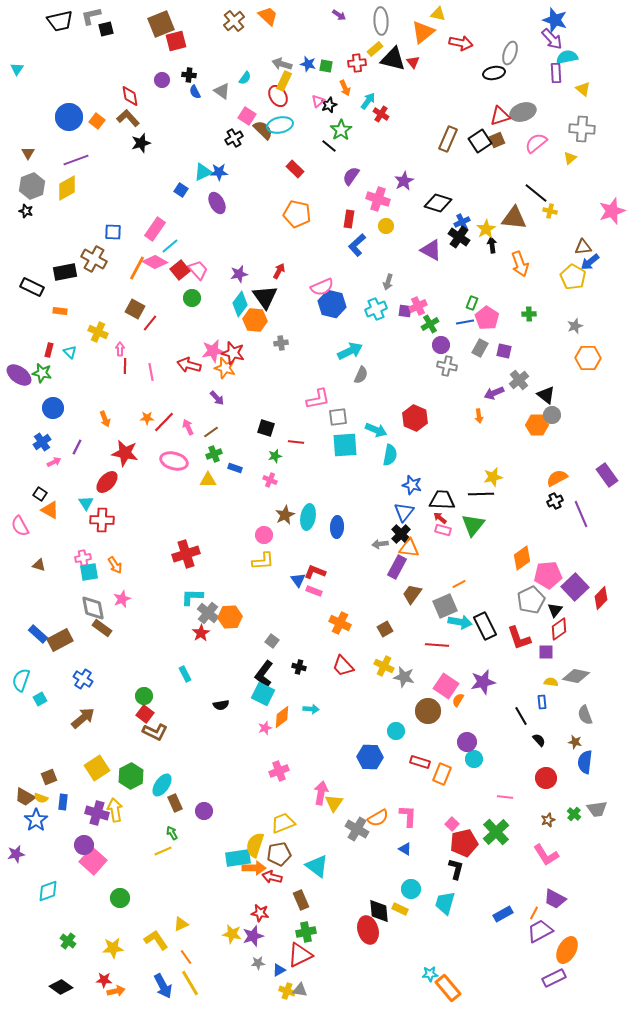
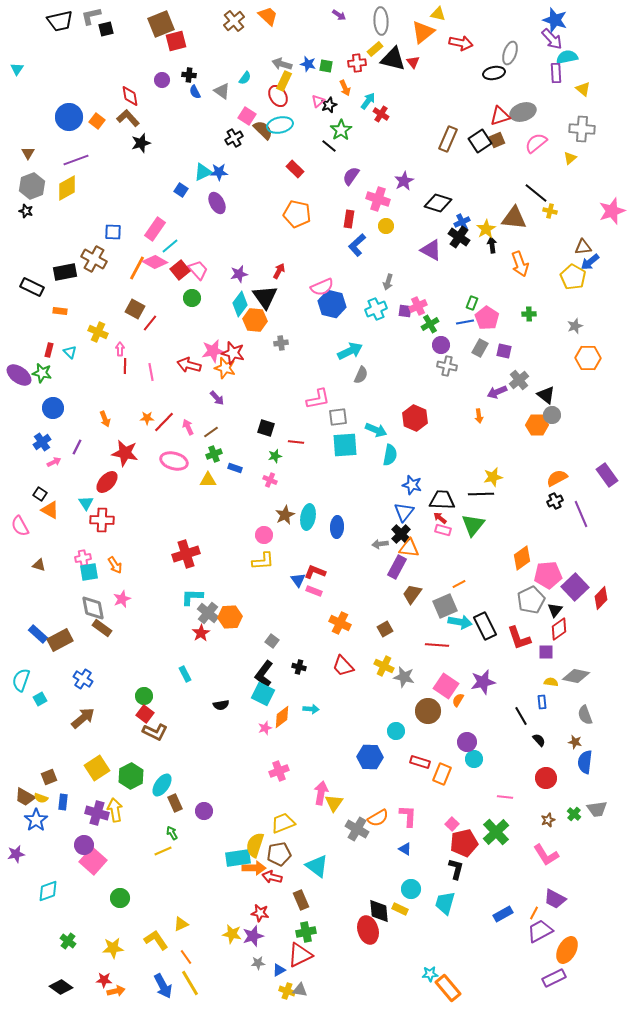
purple arrow at (494, 393): moved 3 px right, 1 px up
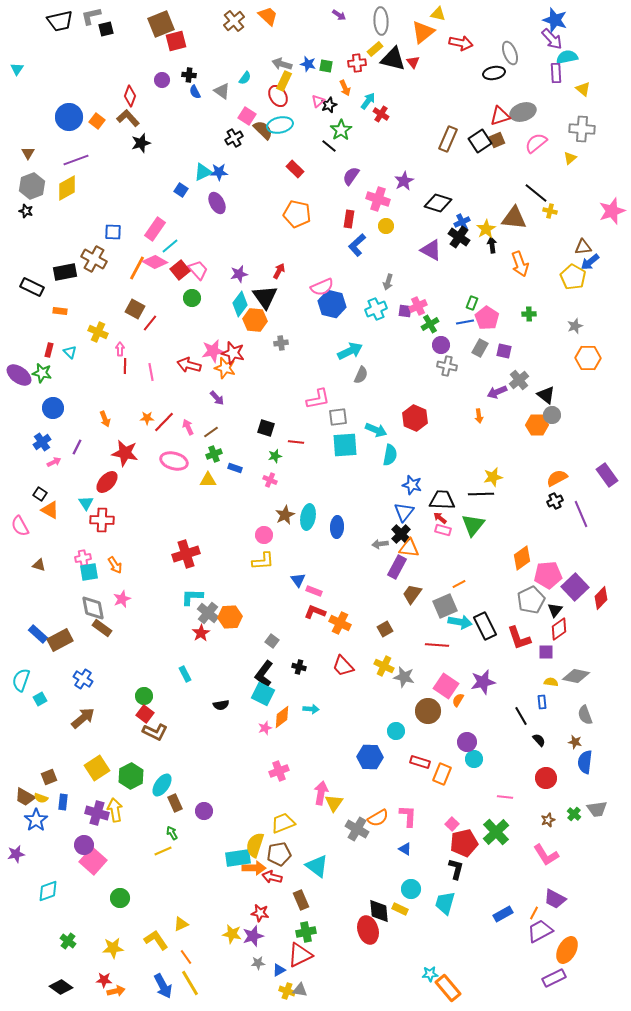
gray ellipse at (510, 53): rotated 40 degrees counterclockwise
red diamond at (130, 96): rotated 30 degrees clockwise
red L-shape at (315, 572): moved 40 px down
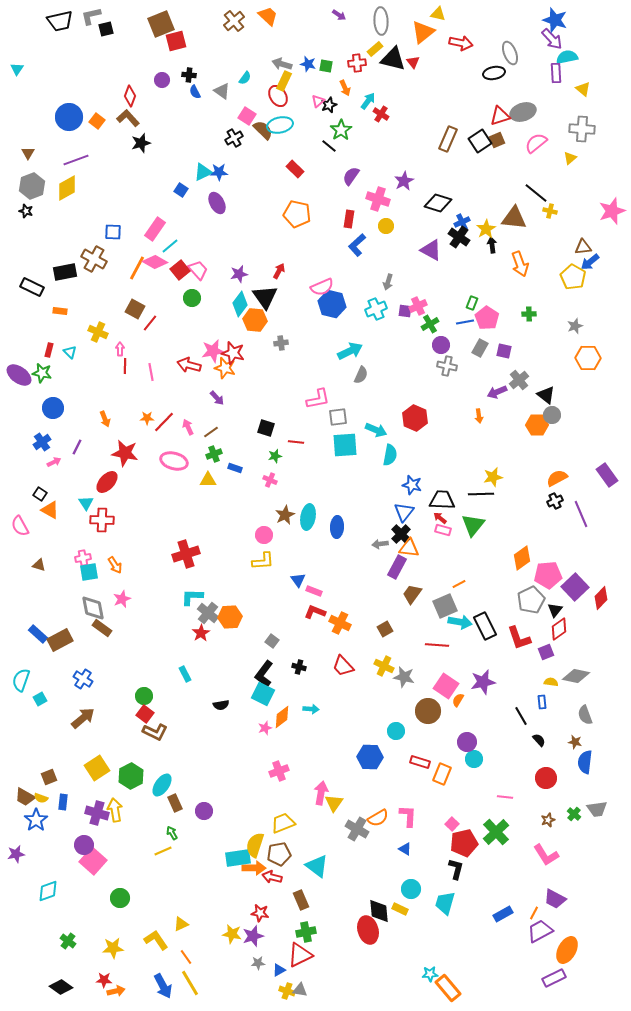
purple square at (546, 652): rotated 21 degrees counterclockwise
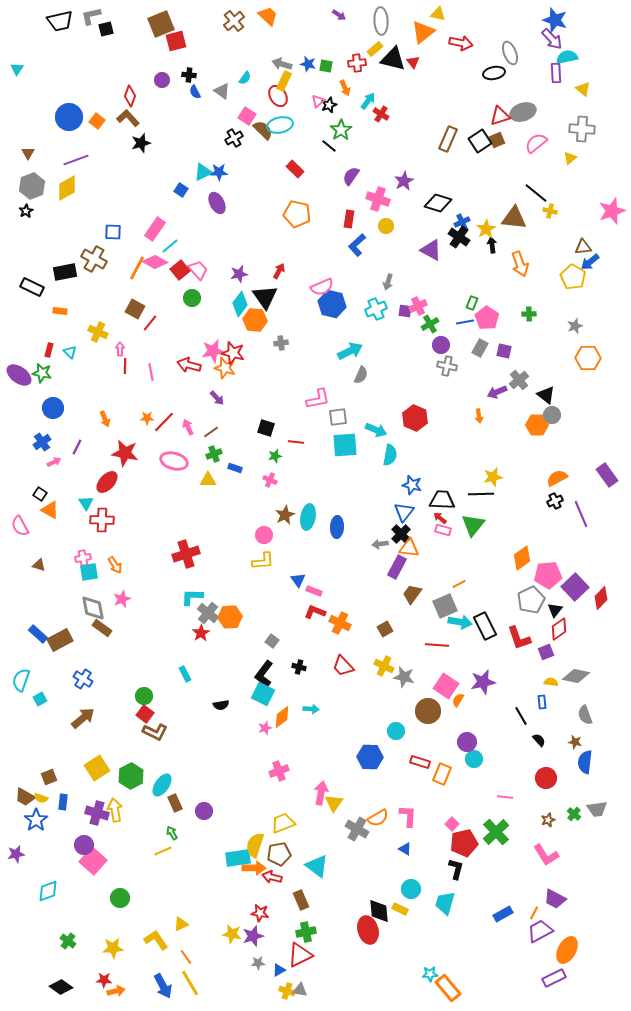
black star at (26, 211): rotated 24 degrees clockwise
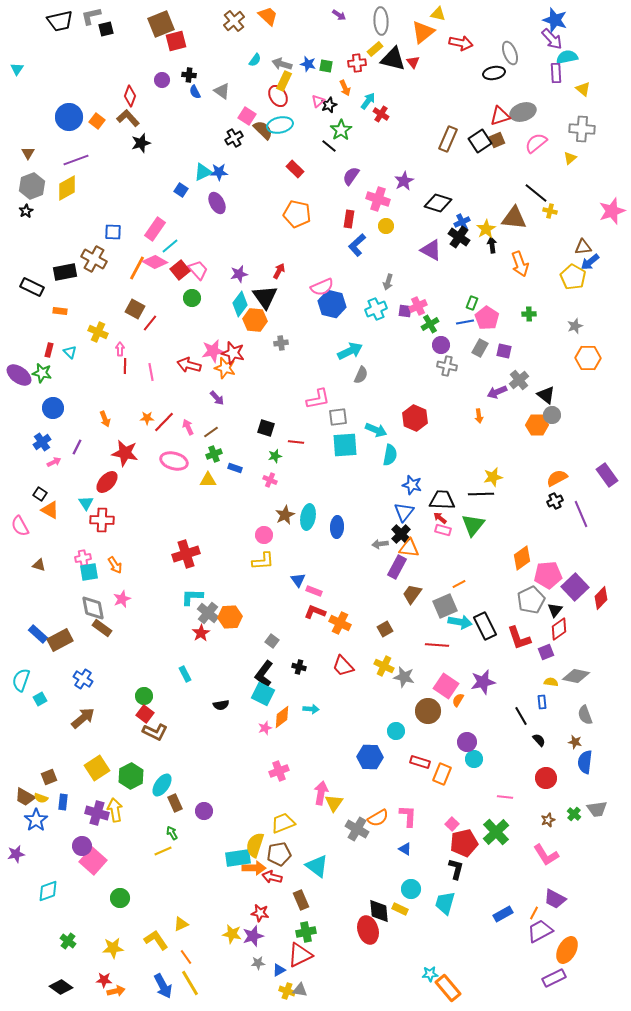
cyan semicircle at (245, 78): moved 10 px right, 18 px up
purple circle at (84, 845): moved 2 px left, 1 px down
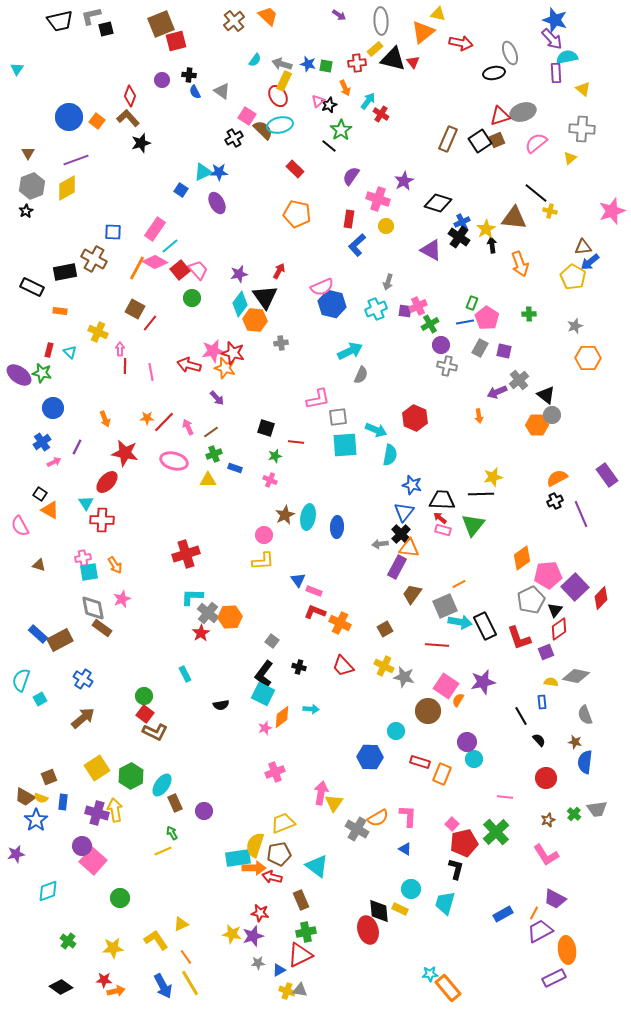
pink cross at (279, 771): moved 4 px left, 1 px down
orange ellipse at (567, 950): rotated 36 degrees counterclockwise
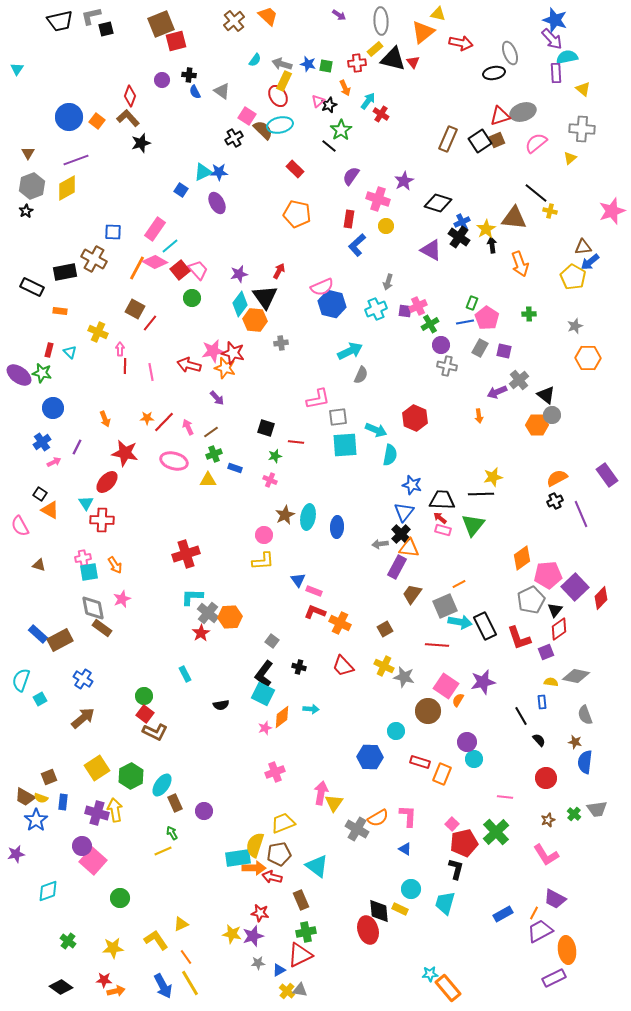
yellow cross at (287, 991): rotated 21 degrees clockwise
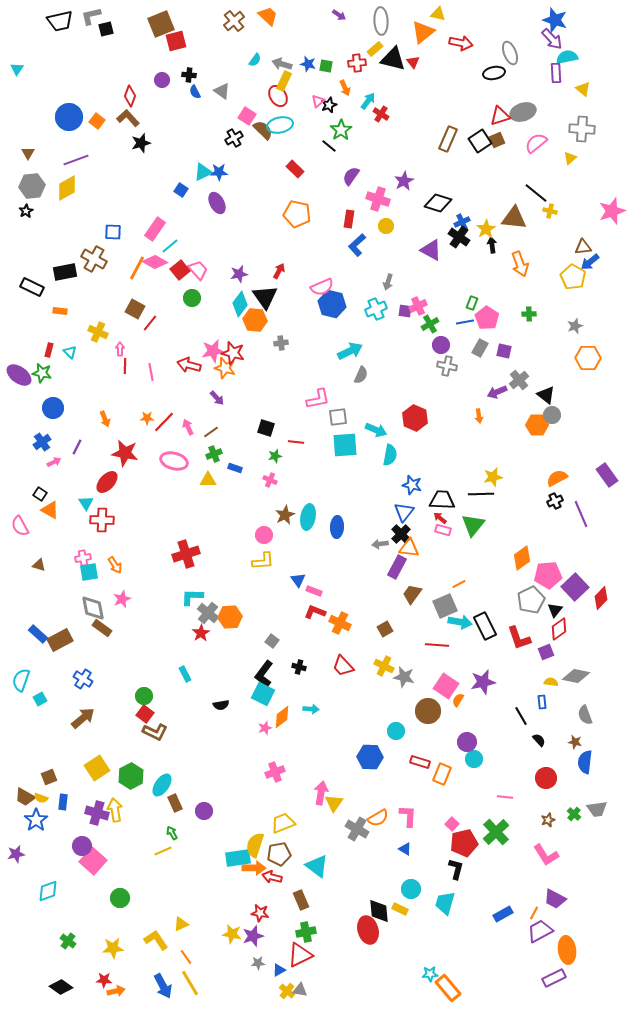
gray hexagon at (32, 186): rotated 15 degrees clockwise
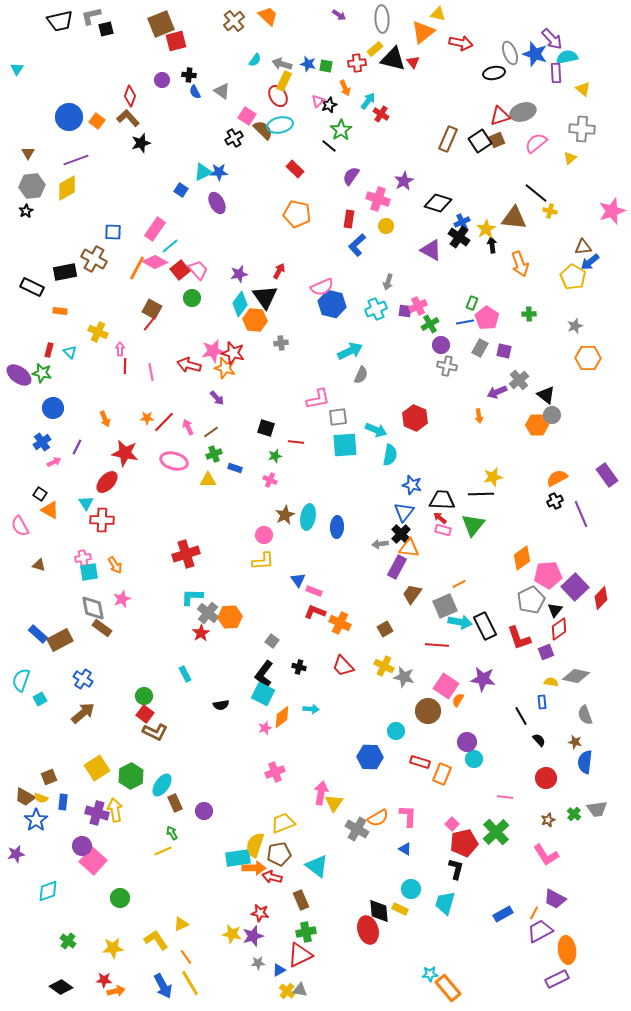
blue star at (555, 20): moved 20 px left, 34 px down
gray ellipse at (381, 21): moved 1 px right, 2 px up
brown square at (135, 309): moved 17 px right
purple star at (483, 682): moved 3 px up; rotated 20 degrees clockwise
brown arrow at (83, 718): moved 5 px up
purple rectangle at (554, 978): moved 3 px right, 1 px down
